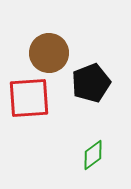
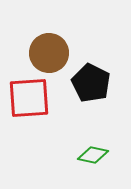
black pentagon: rotated 24 degrees counterclockwise
green diamond: rotated 48 degrees clockwise
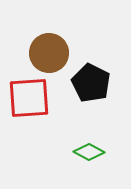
green diamond: moved 4 px left, 3 px up; rotated 16 degrees clockwise
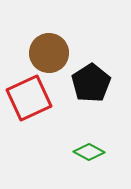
black pentagon: rotated 12 degrees clockwise
red square: rotated 21 degrees counterclockwise
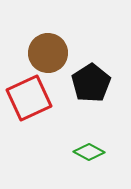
brown circle: moved 1 px left
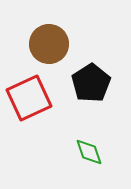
brown circle: moved 1 px right, 9 px up
green diamond: rotated 44 degrees clockwise
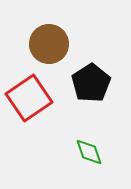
red square: rotated 9 degrees counterclockwise
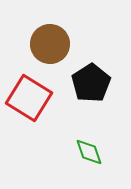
brown circle: moved 1 px right
red square: rotated 24 degrees counterclockwise
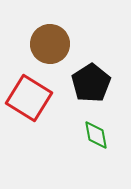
green diamond: moved 7 px right, 17 px up; rotated 8 degrees clockwise
